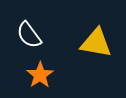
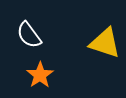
yellow triangle: moved 9 px right; rotated 8 degrees clockwise
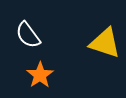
white semicircle: moved 1 px left
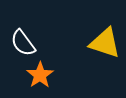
white semicircle: moved 5 px left, 8 px down
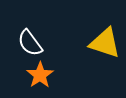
white semicircle: moved 7 px right
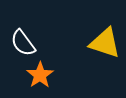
white semicircle: moved 7 px left
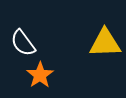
yellow triangle: rotated 20 degrees counterclockwise
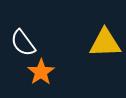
orange star: moved 1 px right, 3 px up
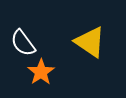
yellow triangle: moved 15 px left, 1 px up; rotated 36 degrees clockwise
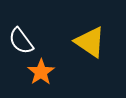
white semicircle: moved 2 px left, 2 px up
